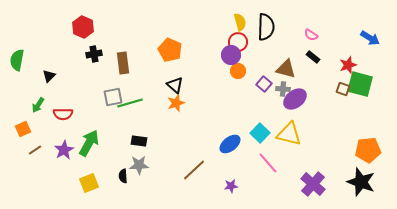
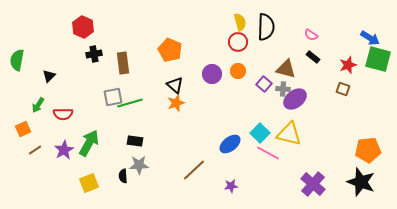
purple circle at (231, 55): moved 19 px left, 19 px down
green square at (360, 84): moved 18 px right, 25 px up
black rectangle at (139, 141): moved 4 px left
pink line at (268, 163): moved 10 px up; rotated 20 degrees counterclockwise
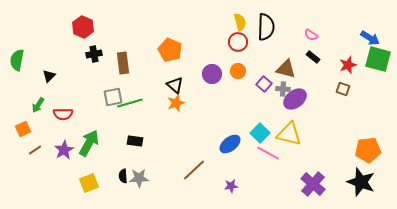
gray star at (139, 165): moved 13 px down
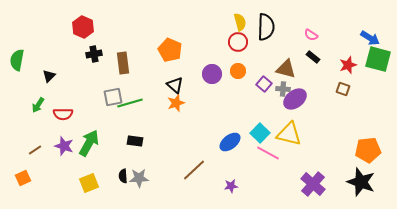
orange square at (23, 129): moved 49 px down
blue ellipse at (230, 144): moved 2 px up
purple star at (64, 150): moved 4 px up; rotated 24 degrees counterclockwise
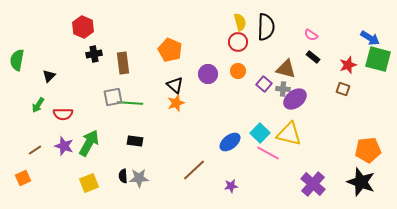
purple circle at (212, 74): moved 4 px left
green line at (130, 103): rotated 20 degrees clockwise
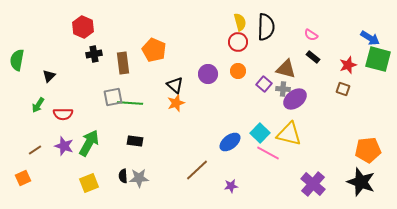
orange pentagon at (170, 50): moved 16 px left
brown line at (194, 170): moved 3 px right
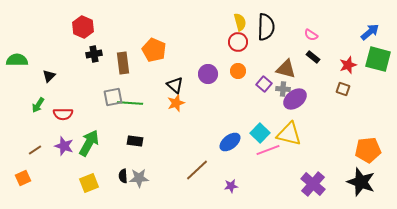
blue arrow at (370, 38): moved 6 px up; rotated 72 degrees counterclockwise
green semicircle at (17, 60): rotated 80 degrees clockwise
pink line at (268, 153): moved 3 px up; rotated 50 degrees counterclockwise
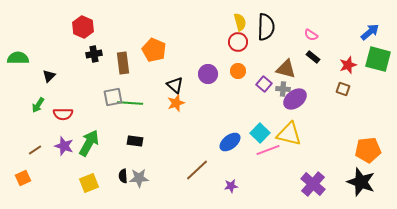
green semicircle at (17, 60): moved 1 px right, 2 px up
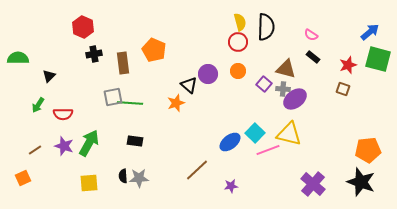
black triangle at (175, 85): moved 14 px right
cyan square at (260, 133): moved 5 px left
yellow square at (89, 183): rotated 18 degrees clockwise
